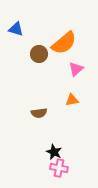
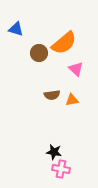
brown circle: moved 1 px up
pink triangle: rotated 35 degrees counterclockwise
brown semicircle: moved 13 px right, 18 px up
black star: rotated 14 degrees counterclockwise
pink cross: moved 2 px right, 1 px down
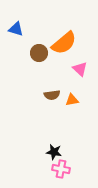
pink triangle: moved 4 px right
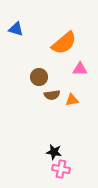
brown circle: moved 24 px down
pink triangle: rotated 42 degrees counterclockwise
